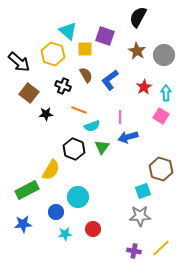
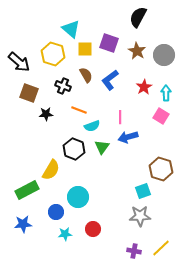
cyan triangle: moved 3 px right, 2 px up
purple square: moved 4 px right, 7 px down
brown square: rotated 18 degrees counterclockwise
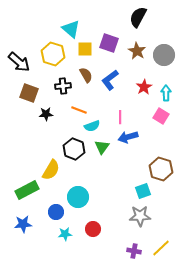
black cross: rotated 28 degrees counterclockwise
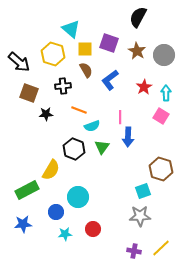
brown semicircle: moved 5 px up
blue arrow: rotated 72 degrees counterclockwise
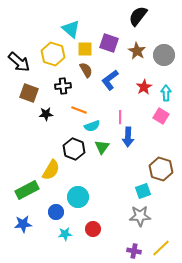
black semicircle: moved 1 px up; rotated 10 degrees clockwise
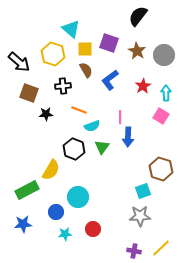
red star: moved 1 px left, 1 px up
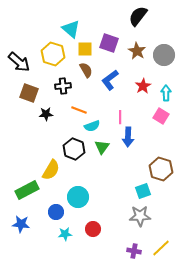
blue star: moved 2 px left; rotated 12 degrees clockwise
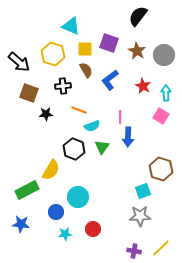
cyan triangle: moved 3 px up; rotated 18 degrees counterclockwise
red star: rotated 14 degrees counterclockwise
